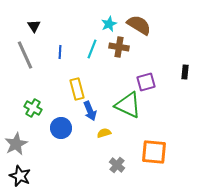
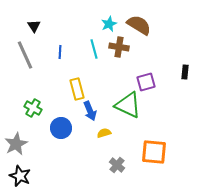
cyan line: moved 2 px right; rotated 36 degrees counterclockwise
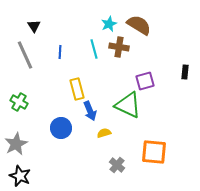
purple square: moved 1 px left, 1 px up
green cross: moved 14 px left, 6 px up
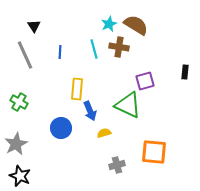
brown semicircle: moved 3 px left
yellow rectangle: rotated 20 degrees clockwise
gray cross: rotated 35 degrees clockwise
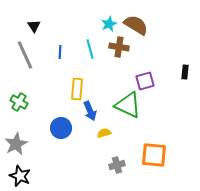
cyan line: moved 4 px left
orange square: moved 3 px down
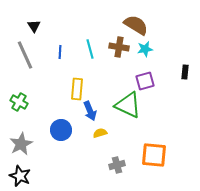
cyan star: moved 36 px right, 25 px down; rotated 14 degrees clockwise
blue circle: moved 2 px down
yellow semicircle: moved 4 px left
gray star: moved 5 px right
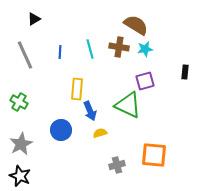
black triangle: moved 7 px up; rotated 32 degrees clockwise
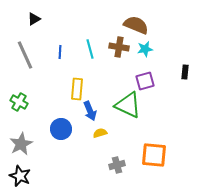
brown semicircle: rotated 10 degrees counterclockwise
blue circle: moved 1 px up
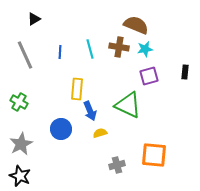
purple square: moved 4 px right, 5 px up
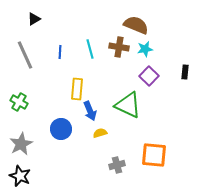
purple square: rotated 30 degrees counterclockwise
